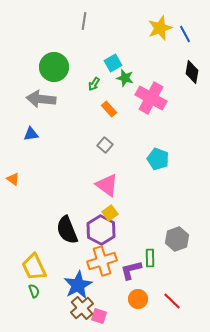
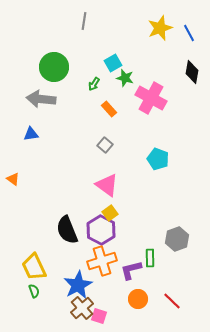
blue line: moved 4 px right, 1 px up
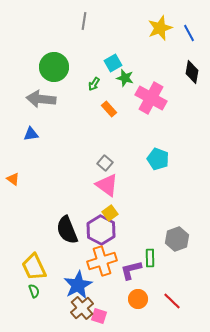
gray square: moved 18 px down
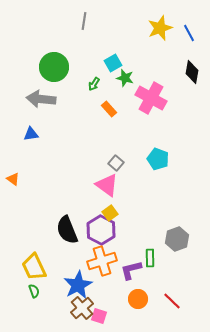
gray square: moved 11 px right
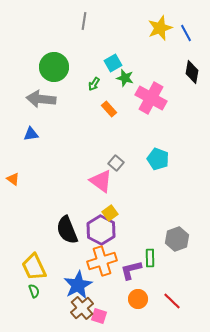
blue line: moved 3 px left
pink triangle: moved 6 px left, 4 px up
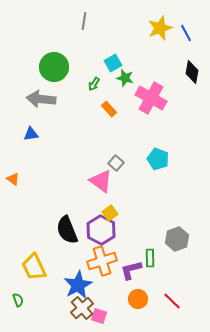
green semicircle: moved 16 px left, 9 px down
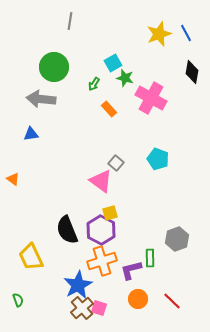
gray line: moved 14 px left
yellow star: moved 1 px left, 6 px down
yellow square: rotated 21 degrees clockwise
yellow trapezoid: moved 3 px left, 10 px up
pink square: moved 8 px up
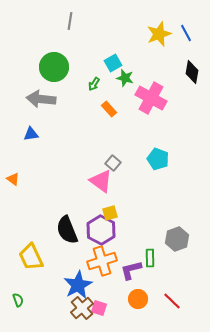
gray square: moved 3 px left
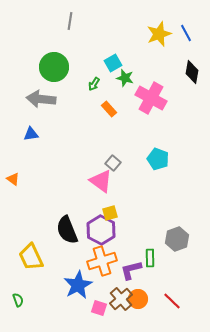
brown cross: moved 39 px right, 9 px up
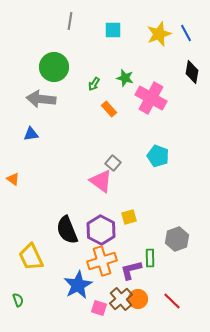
cyan square: moved 33 px up; rotated 30 degrees clockwise
cyan pentagon: moved 3 px up
yellow square: moved 19 px right, 4 px down
